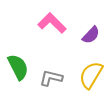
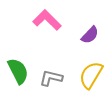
pink L-shape: moved 5 px left, 3 px up
purple semicircle: moved 1 px left
green semicircle: moved 4 px down
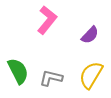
pink L-shape: rotated 84 degrees clockwise
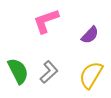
pink L-shape: moved 1 px left, 1 px down; rotated 148 degrees counterclockwise
gray L-shape: moved 2 px left, 6 px up; rotated 125 degrees clockwise
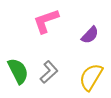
yellow semicircle: moved 2 px down
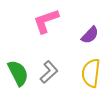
green semicircle: moved 2 px down
yellow semicircle: moved 4 px up; rotated 24 degrees counterclockwise
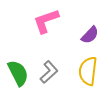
yellow semicircle: moved 3 px left, 2 px up
